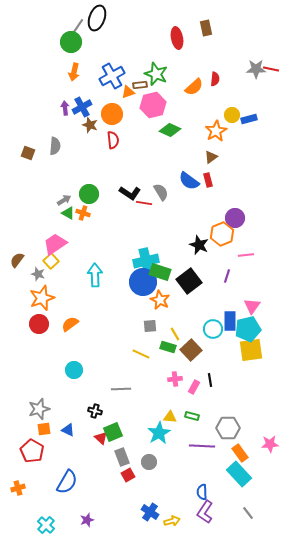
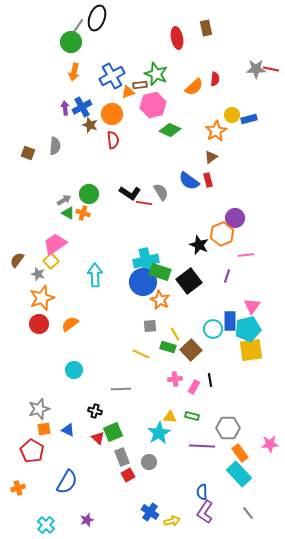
red triangle at (101, 438): moved 3 px left
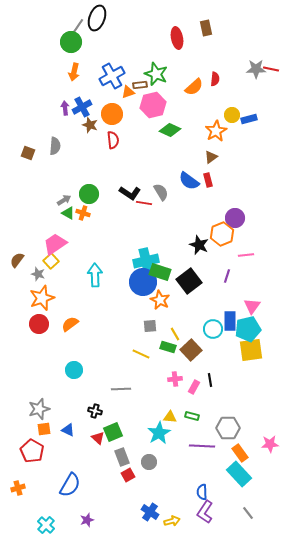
blue semicircle at (67, 482): moved 3 px right, 3 px down
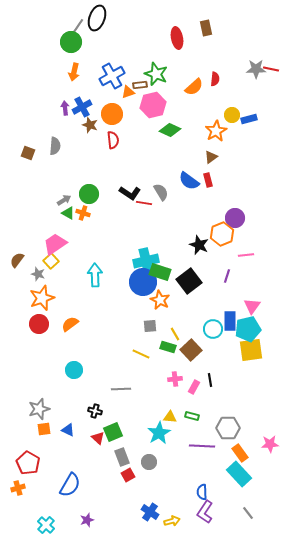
red pentagon at (32, 451): moved 4 px left, 12 px down
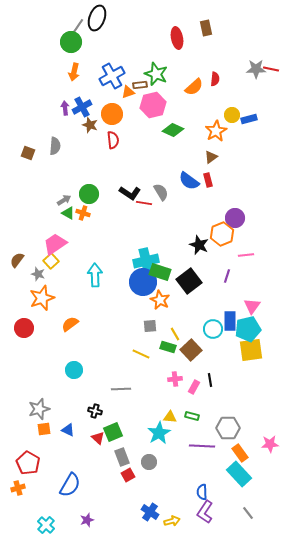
green diamond at (170, 130): moved 3 px right
red circle at (39, 324): moved 15 px left, 4 px down
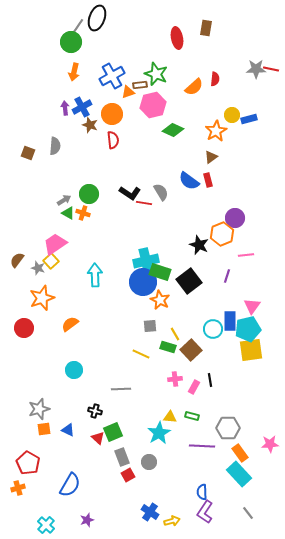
brown rectangle at (206, 28): rotated 21 degrees clockwise
gray star at (38, 274): moved 6 px up
